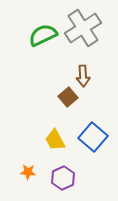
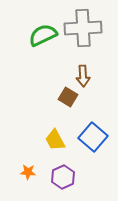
gray cross: rotated 30 degrees clockwise
brown square: rotated 18 degrees counterclockwise
purple hexagon: moved 1 px up
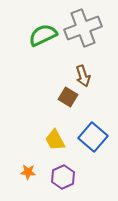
gray cross: rotated 18 degrees counterclockwise
brown arrow: rotated 15 degrees counterclockwise
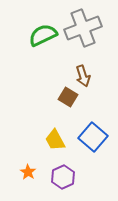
orange star: rotated 28 degrees clockwise
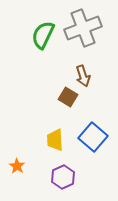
green semicircle: rotated 40 degrees counterclockwise
yellow trapezoid: rotated 25 degrees clockwise
orange star: moved 11 px left, 6 px up
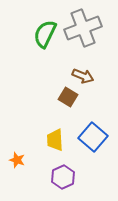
green semicircle: moved 2 px right, 1 px up
brown arrow: rotated 50 degrees counterclockwise
orange star: moved 6 px up; rotated 14 degrees counterclockwise
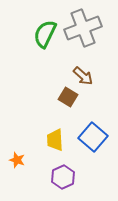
brown arrow: rotated 20 degrees clockwise
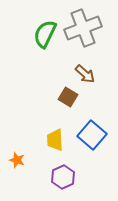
brown arrow: moved 2 px right, 2 px up
blue square: moved 1 px left, 2 px up
